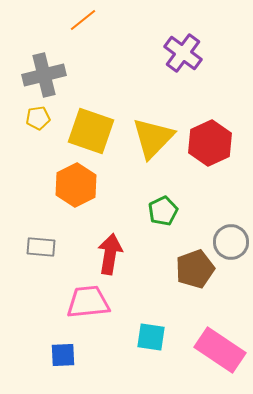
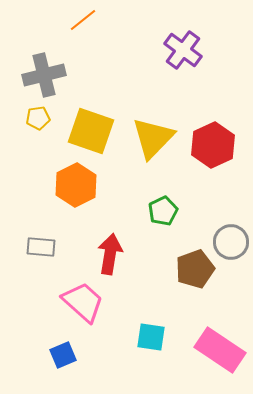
purple cross: moved 3 px up
red hexagon: moved 3 px right, 2 px down
pink trapezoid: moved 5 px left; rotated 48 degrees clockwise
blue square: rotated 20 degrees counterclockwise
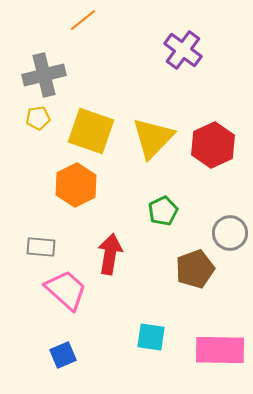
gray circle: moved 1 px left, 9 px up
pink trapezoid: moved 17 px left, 12 px up
pink rectangle: rotated 33 degrees counterclockwise
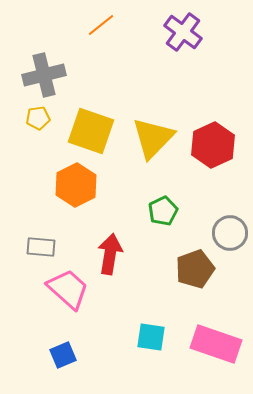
orange line: moved 18 px right, 5 px down
purple cross: moved 18 px up
pink trapezoid: moved 2 px right, 1 px up
pink rectangle: moved 4 px left, 6 px up; rotated 18 degrees clockwise
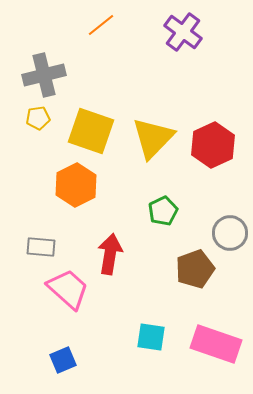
blue square: moved 5 px down
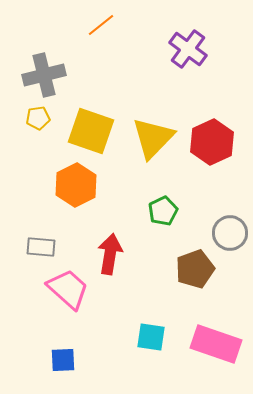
purple cross: moved 5 px right, 17 px down
red hexagon: moved 1 px left, 3 px up
blue square: rotated 20 degrees clockwise
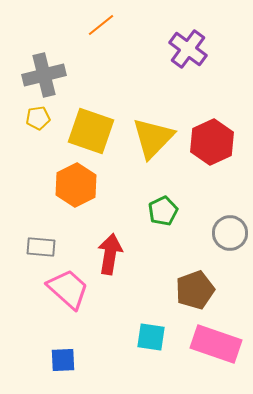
brown pentagon: moved 21 px down
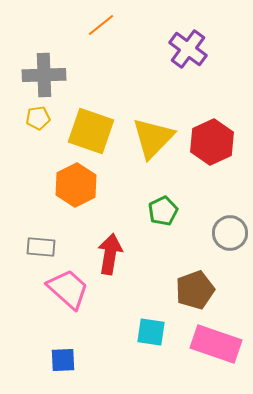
gray cross: rotated 12 degrees clockwise
cyan square: moved 5 px up
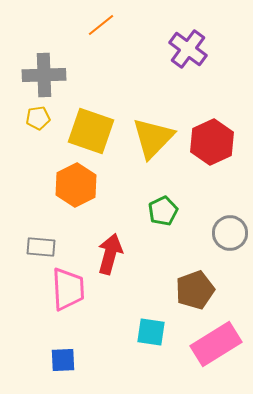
red arrow: rotated 6 degrees clockwise
pink trapezoid: rotated 45 degrees clockwise
pink rectangle: rotated 51 degrees counterclockwise
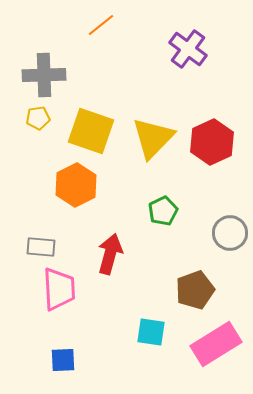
pink trapezoid: moved 9 px left
